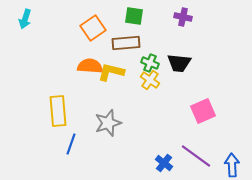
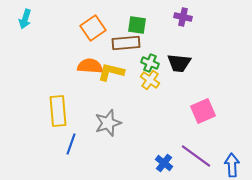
green square: moved 3 px right, 9 px down
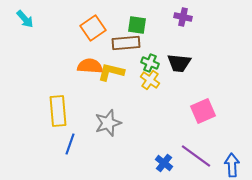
cyan arrow: rotated 60 degrees counterclockwise
blue line: moved 1 px left
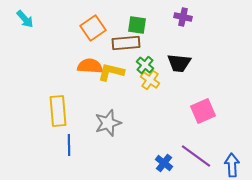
green cross: moved 5 px left, 2 px down; rotated 18 degrees clockwise
blue line: moved 1 px left, 1 px down; rotated 20 degrees counterclockwise
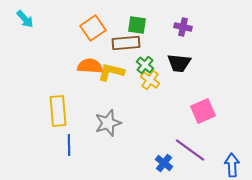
purple cross: moved 10 px down
purple line: moved 6 px left, 6 px up
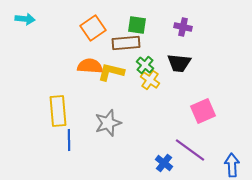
cyan arrow: rotated 42 degrees counterclockwise
blue line: moved 5 px up
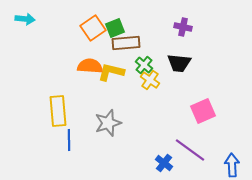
green square: moved 22 px left, 3 px down; rotated 30 degrees counterclockwise
green cross: moved 1 px left
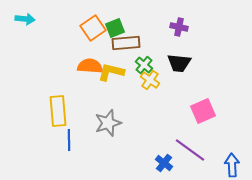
purple cross: moved 4 px left
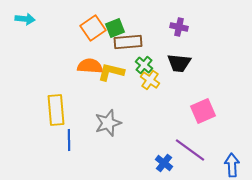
brown rectangle: moved 2 px right, 1 px up
yellow rectangle: moved 2 px left, 1 px up
